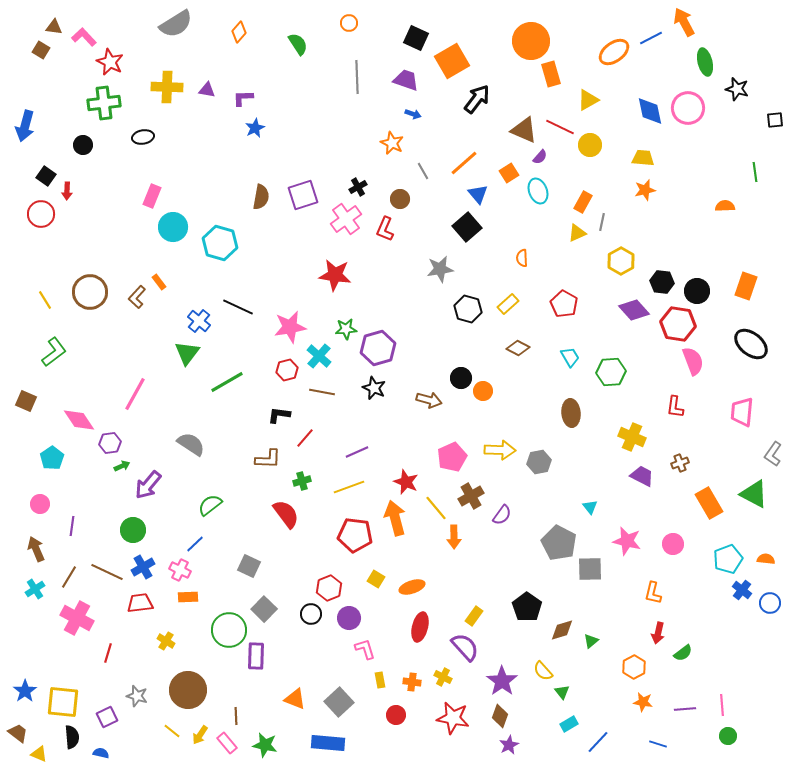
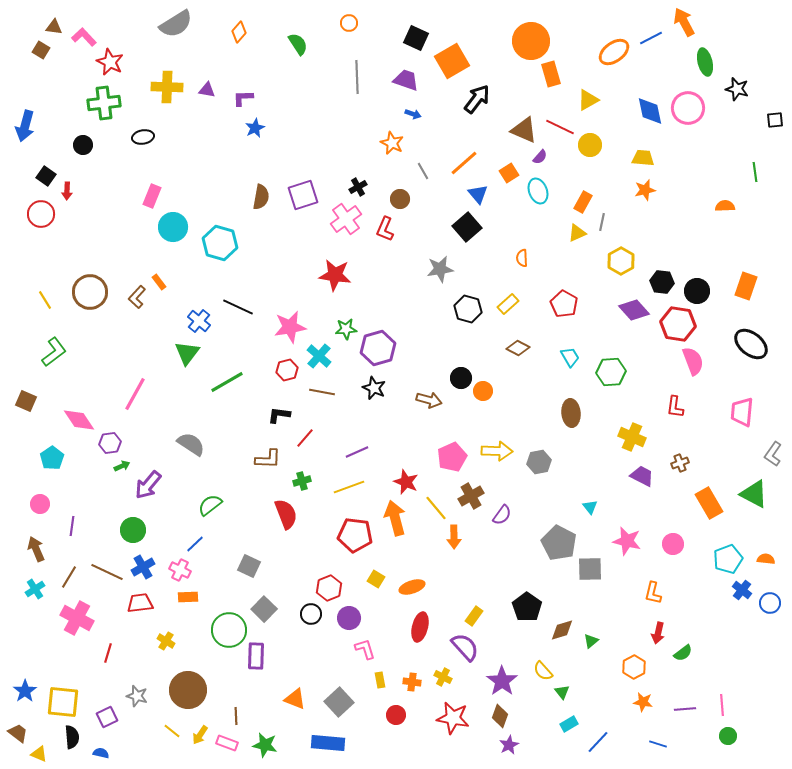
yellow arrow at (500, 450): moved 3 px left, 1 px down
red semicircle at (286, 514): rotated 16 degrees clockwise
pink rectangle at (227, 743): rotated 30 degrees counterclockwise
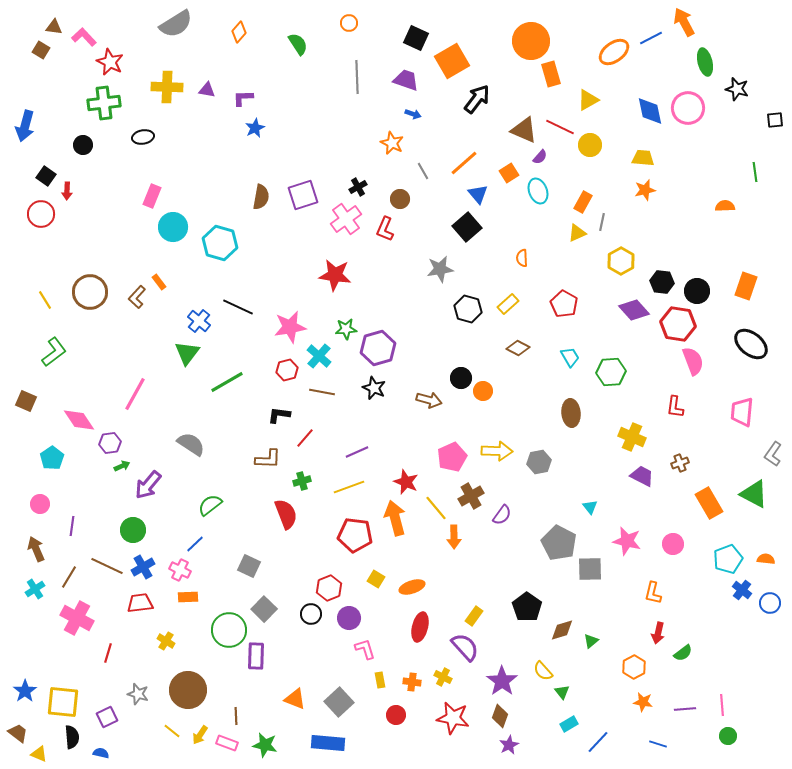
brown line at (107, 572): moved 6 px up
gray star at (137, 696): moved 1 px right, 2 px up
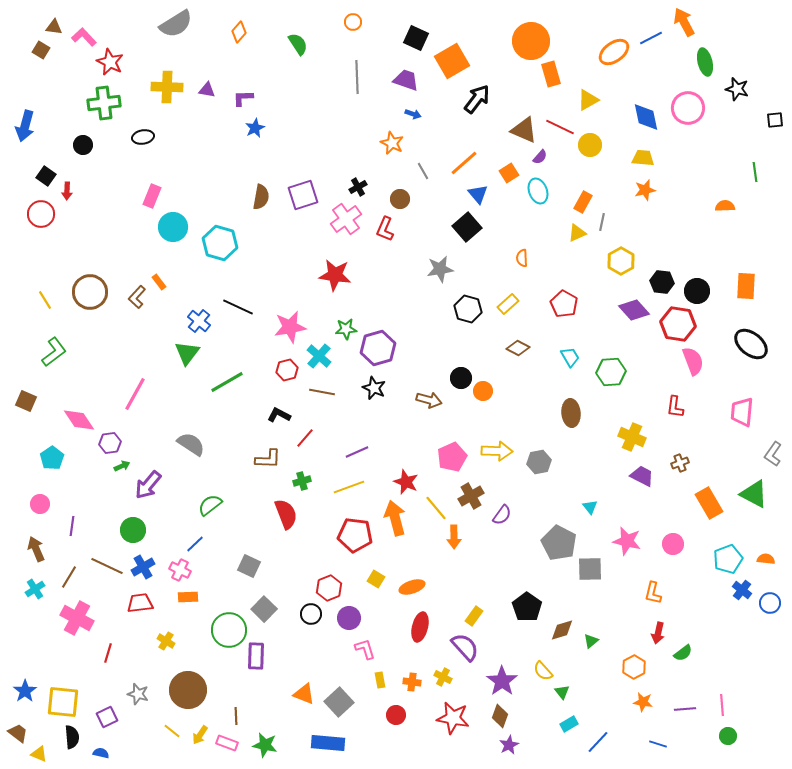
orange circle at (349, 23): moved 4 px right, 1 px up
blue diamond at (650, 111): moved 4 px left, 6 px down
orange rectangle at (746, 286): rotated 16 degrees counterclockwise
black L-shape at (279, 415): rotated 20 degrees clockwise
orange triangle at (295, 699): moved 9 px right, 5 px up
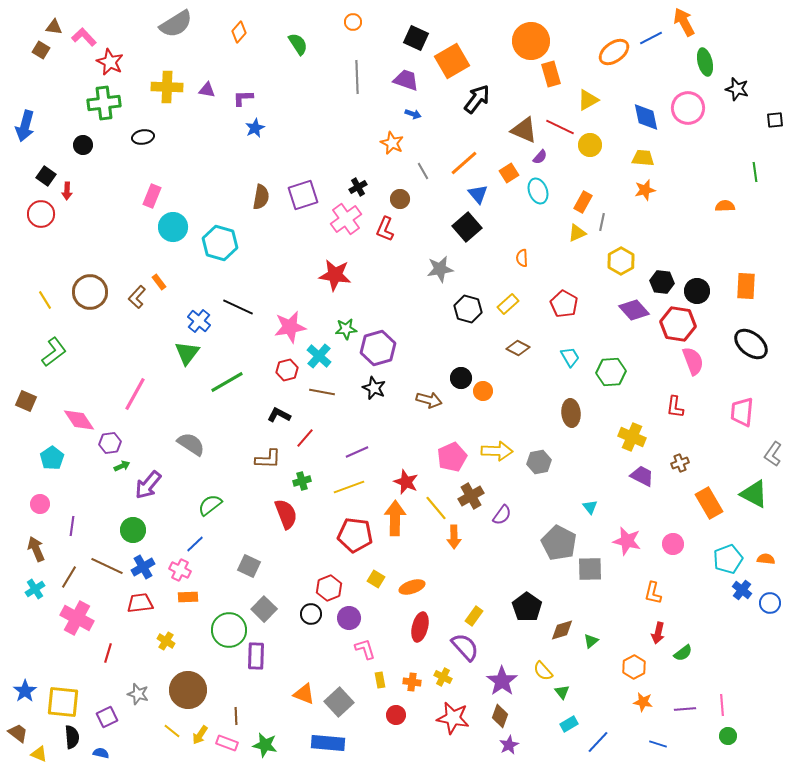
orange arrow at (395, 518): rotated 16 degrees clockwise
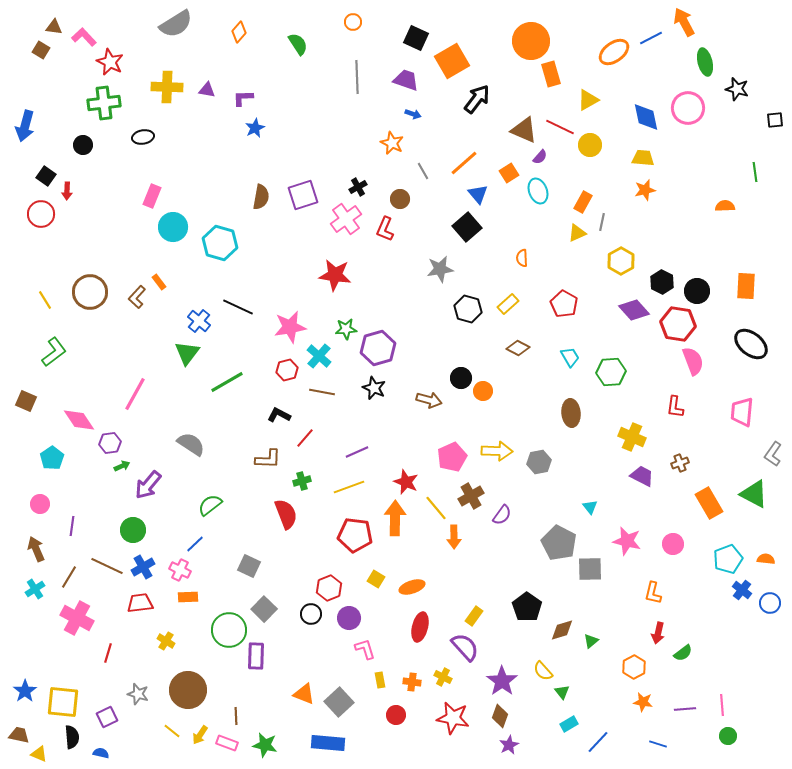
black hexagon at (662, 282): rotated 20 degrees clockwise
brown trapezoid at (18, 733): moved 1 px right, 2 px down; rotated 25 degrees counterclockwise
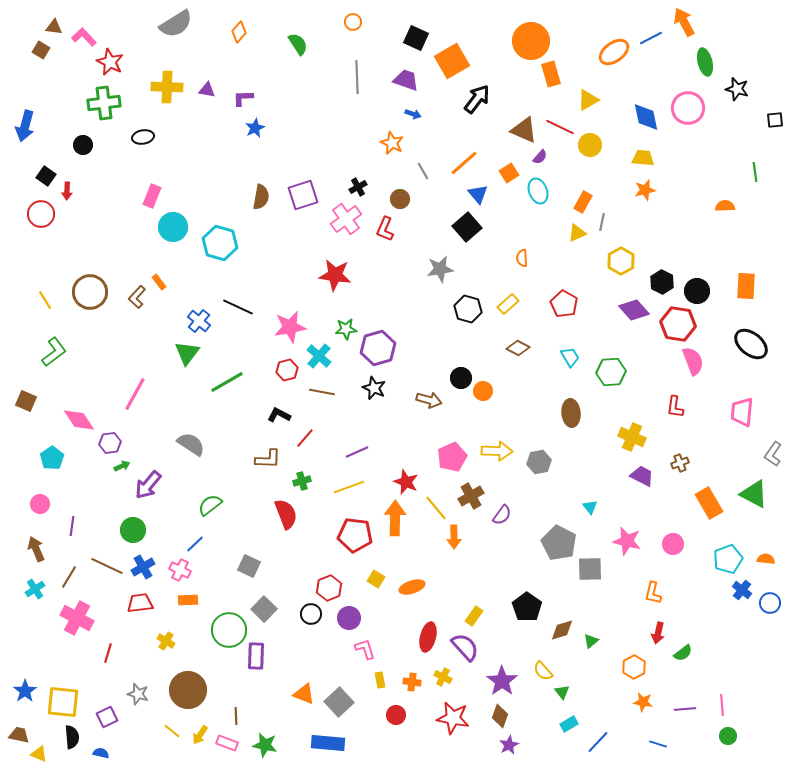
orange rectangle at (188, 597): moved 3 px down
red ellipse at (420, 627): moved 8 px right, 10 px down
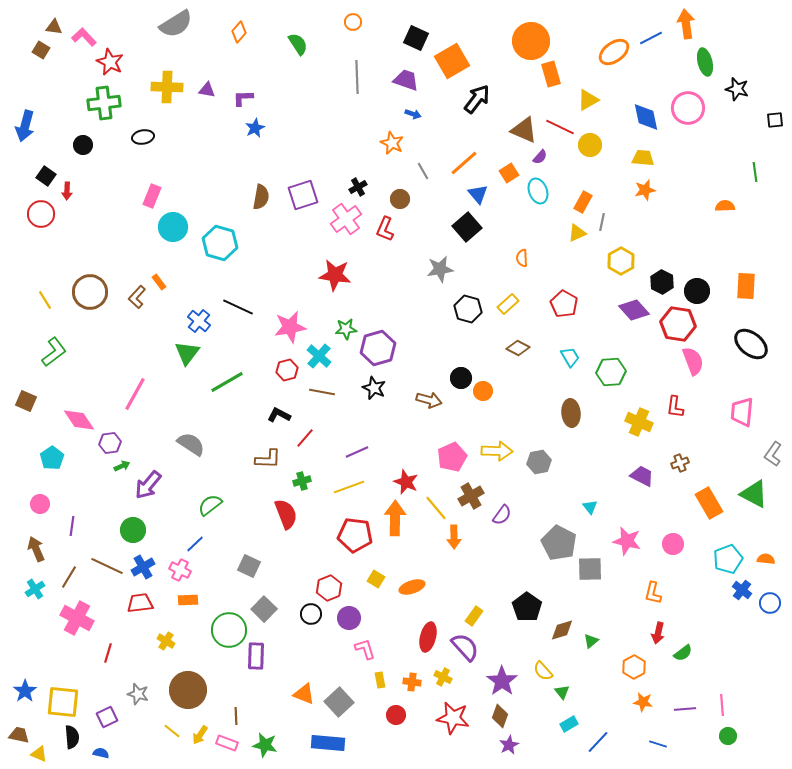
orange arrow at (684, 22): moved 2 px right, 2 px down; rotated 20 degrees clockwise
yellow cross at (632, 437): moved 7 px right, 15 px up
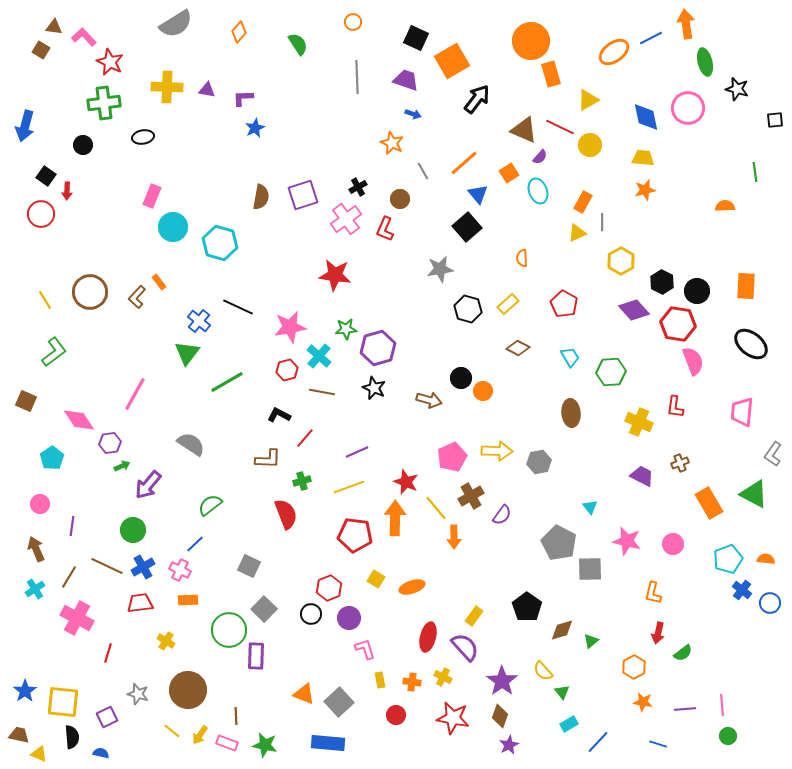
gray line at (602, 222): rotated 12 degrees counterclockwise
